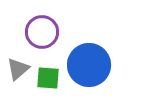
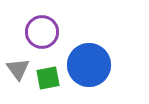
gray triangle: rotated 25 degrees counterclockwise
green square: rotated 15 degrees counterclockwise
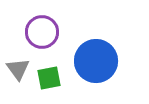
blue circle: moved 7 px right, 4 px up
green square: moved 1 px right
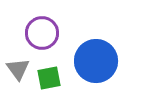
purple circle: moved 1 px down
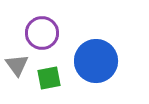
gray triangle: moved 1 px left, 4 px up
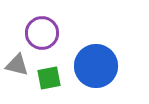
blue circle: moved 5 px down
gray triangle: rotated 40 degrees counterclockwise
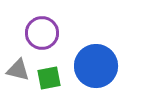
gray triangle: moved 1 px right, 5 px down
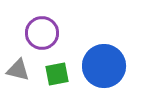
blue circle: moved 8 px right
green square: moved 8 px right, 4 px up
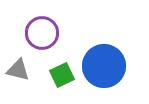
green square: moved 5 px right, 1 px down; rotated 15 degrees counterclockwise
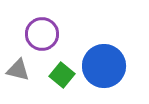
purple circle: moved 1 px down
green square: rotated 25 degrees counterclockwise
